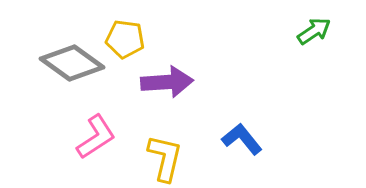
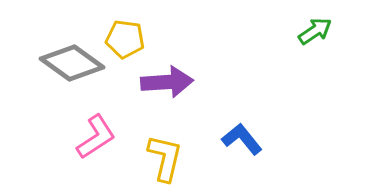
green arrow: moved 1 px right
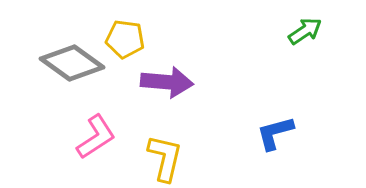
green arrow: moved 10 px left
purple arrow: rotated 9 degrees clockwise
blue L-shape: moved 33 px right, 6 px up; rotated 66 degrees counterclockwise
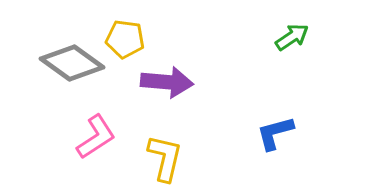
green arrow: moved 13 px left, 6 px down
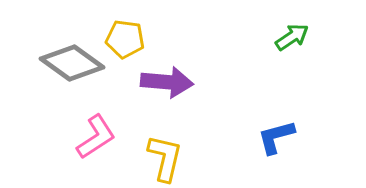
blue L-shape: moved 1 px right, 4 px down
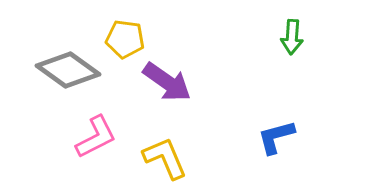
green arrow: rotated 128 degrees clockwise
gray diamond: moved 4 px left, 7 px down
purple arrow: rotated 30 degrees clockwise
pink L-shape: rotated 6 degrees clockwise
yellow L-shape: rotated 36 degrees counterclockwise
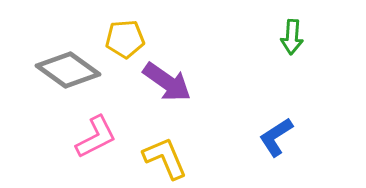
yellow pentagon: rotated 12 degrees counterclockwise
blue L-shape: rotated 18 degrees counterclockwise
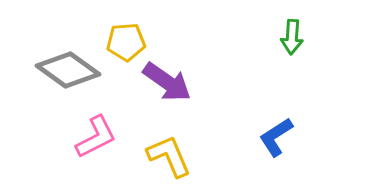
yellow pentagon: moved 1 px right, 3 px down
yellow L-shape: moved 4 px right, 2 px up
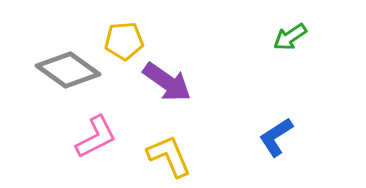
green arrow: moved 2 px left; rotated 52 degrees clockwise
yellow pentagon: moved 2 px left, 1 px up
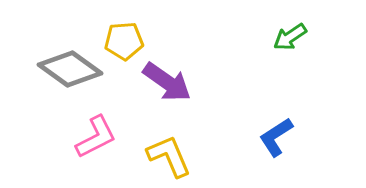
gray diamond: moved 2 px right, 1 px up
